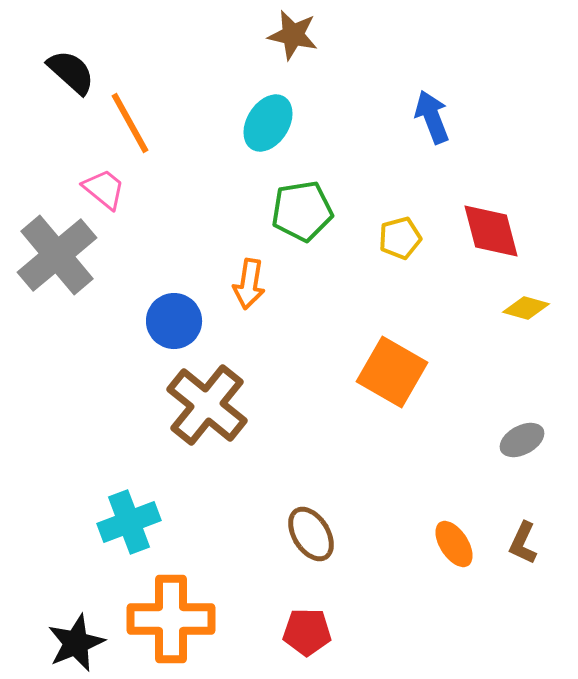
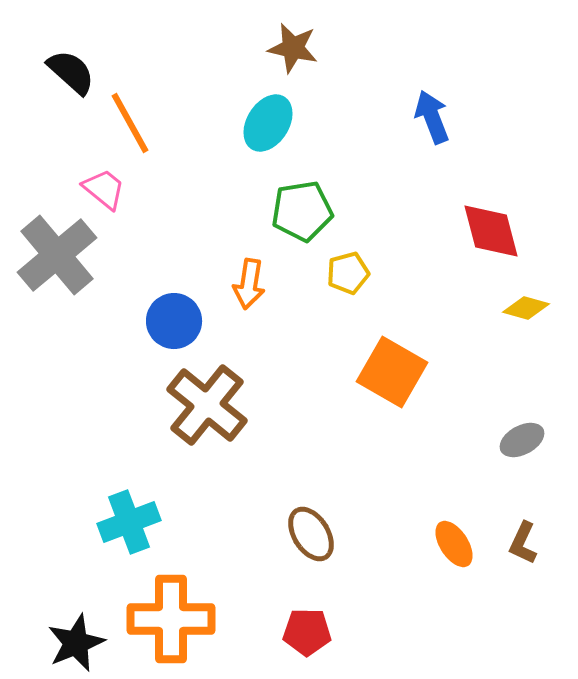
brown star: moved 13 px down
yellow pentagon: moved 52 px left, 35 px down
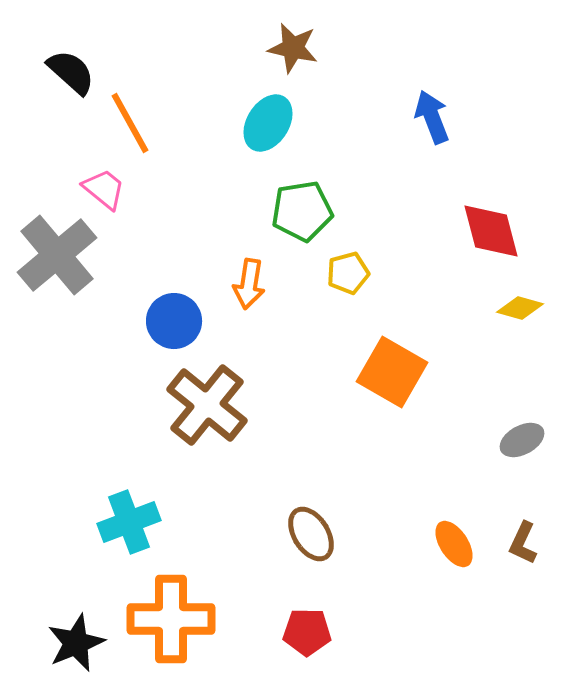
yellow diamond: moved 6 px left
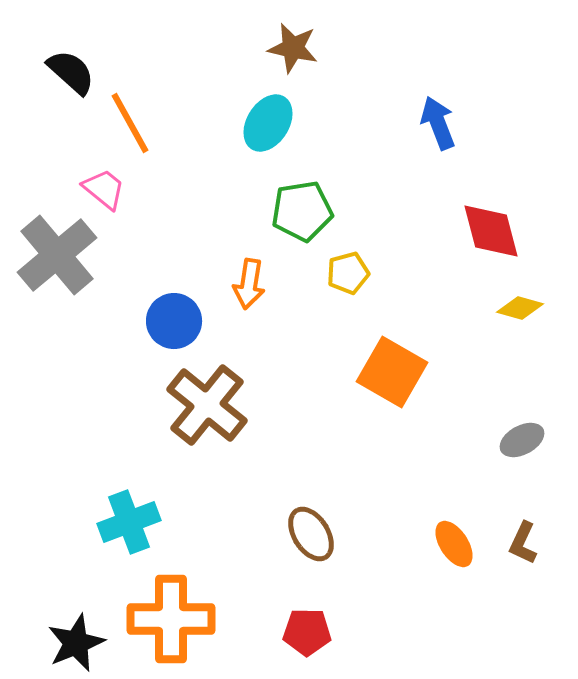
blue arrow: moved 6 px right, 6 px down
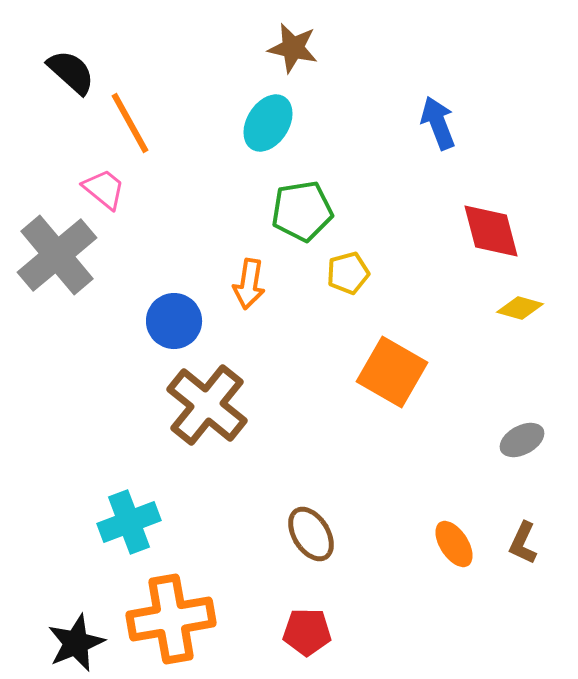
orange cross: rotated 10 degrees counterclockwise
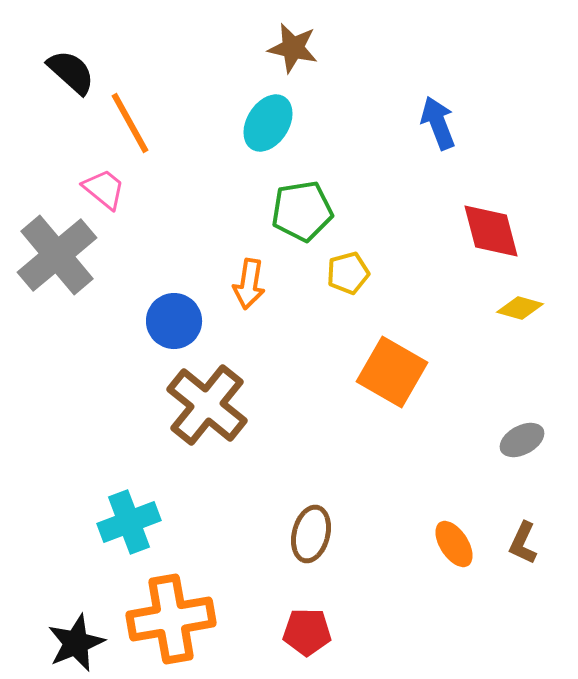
brown ellipse: rotated 46 degrees clockwise
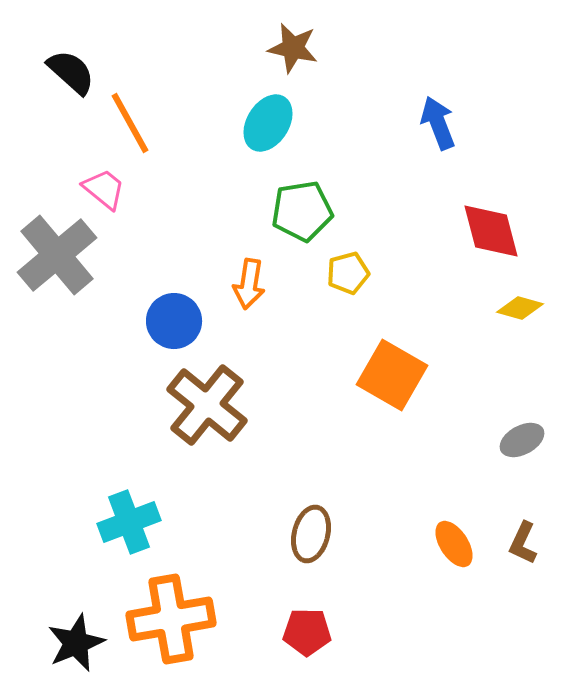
orange square: moved 3 px down
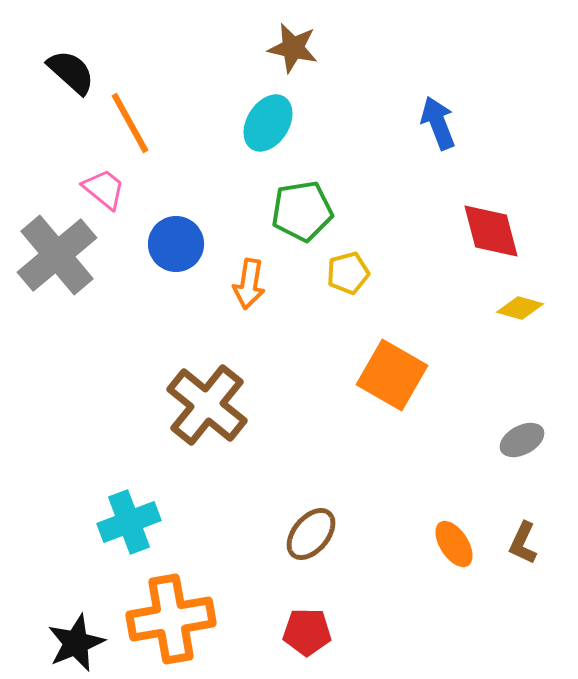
blue circle: moved 2 px right, 77 px up
brown ellipse: rotated 26 degrees clockwise
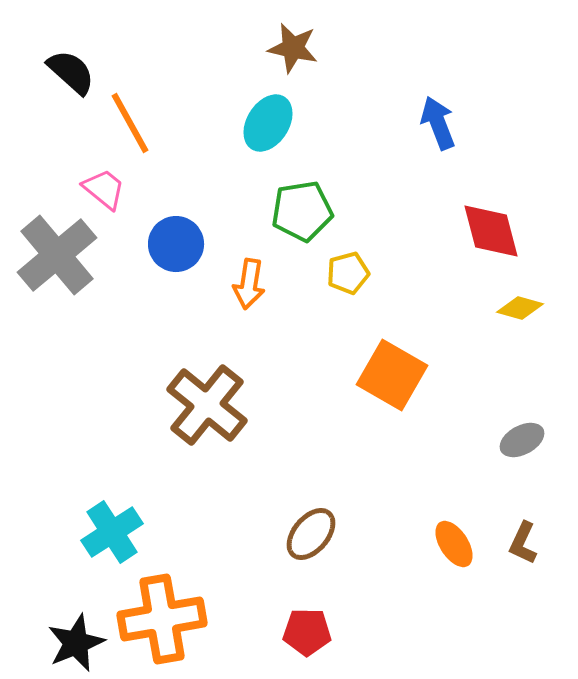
cyan cross: moved 17 px left, 10 px down; rotated 12 degrees counterclockwise
orange cross: moved 9 px left
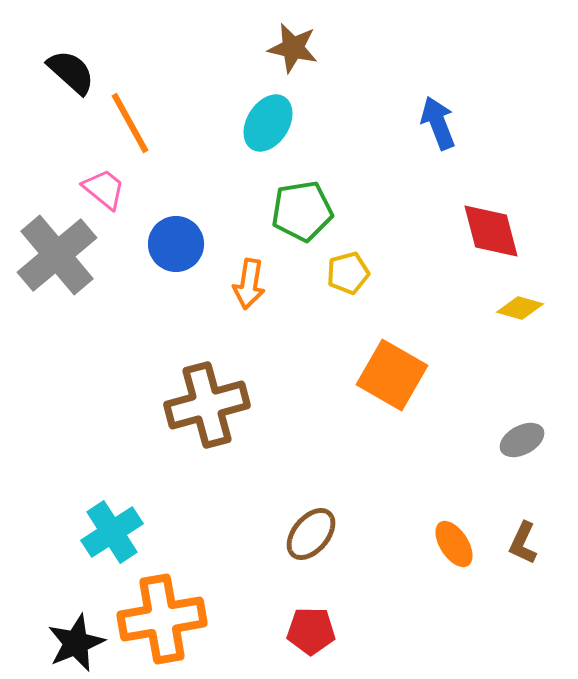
brown cross: rotated 36 degrees clockwise
red pentagon: moved 4 px right, 1 px up
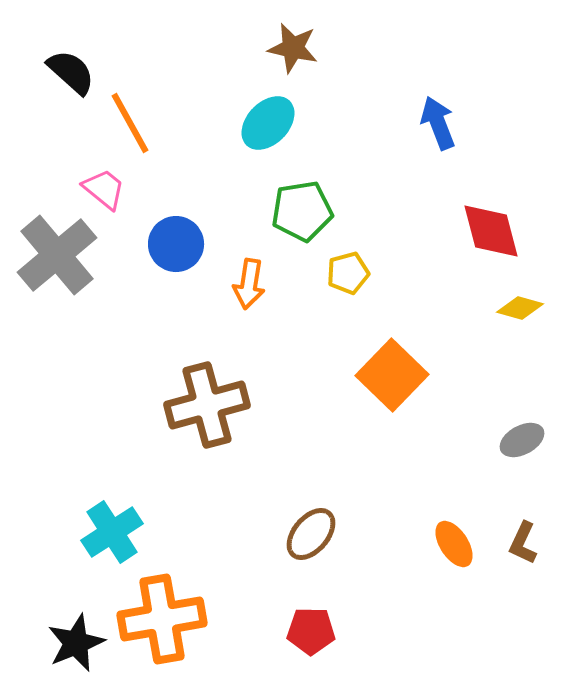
cyan ellipse: rotated 12 degrees clockwise
orange square: rotated 14 degrees clockwise
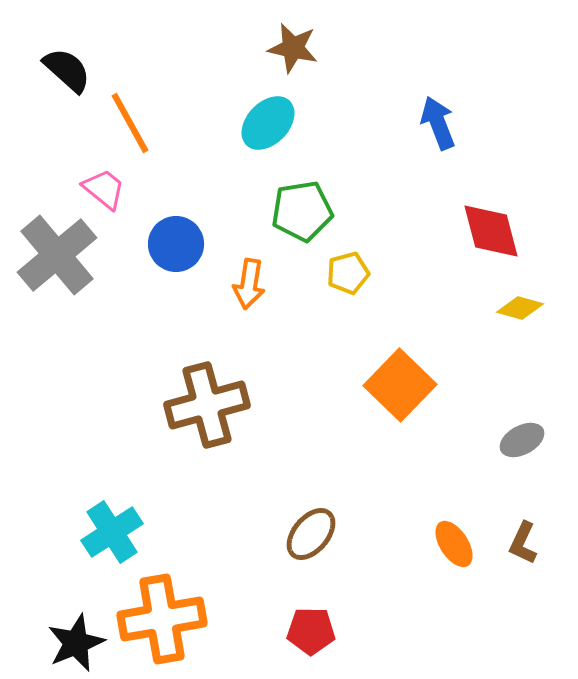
black semicircle: moved 4 px left, 2 px up
orange square: moved 8 px right, 10 px down
